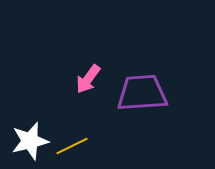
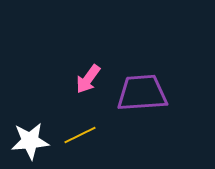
white star: rotated 9 degrees clockwise
yellow line: moved 8 px right, 11 px up
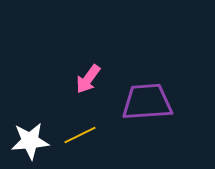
purple trapezoid: moved 5 px right, 9 px down
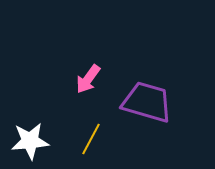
purple trapezoid: rotated 20 degrees clockwise
yellow line: moved 11 px right, 4 px down; rotated 36 degrees counterclockwise
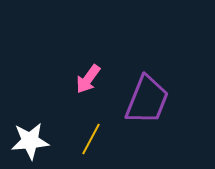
purple trapezoid: moved 2 px up; rotated 96 degrees clockwise
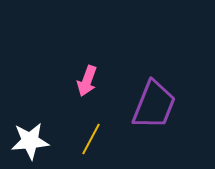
pink arrow: moved 1 px left, 2 px down; rotated 16 degrees counterclockwise
purple trapezoid: moved 7 px right, 5 px down
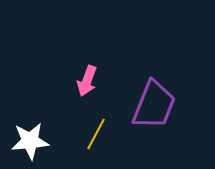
yellow line: moved 5 px right, 5 px up
